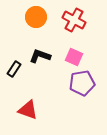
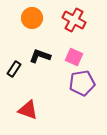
orange circle: moved 4 px left, 1 px down
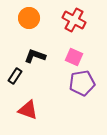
orange circle: moved 3 px left
black L-shape: moved 5 px left
black rectangle: moved 1 px right, 7 px down
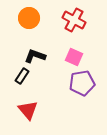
black rectangle: moved 7 px right
red triangle: rotated 30 degrees clockwise
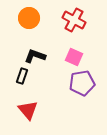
black rectangle: rotated 14 degrees counterclockwise
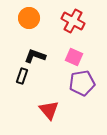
red cross: moved 1 px left, 1 px down
red triangle: moved 21 px right
